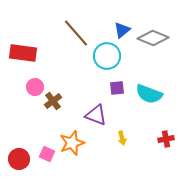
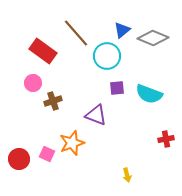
red rectangle: moved 20 px right, 2 px up; rotated 28 degrees clockwise
pink circle: moved 2 px left, 4 px up
brown cross: rotated 18 degrees clockwise
yellow arrow: moved 5 px right, 37 px down
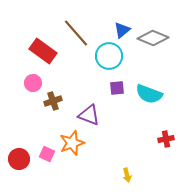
cyan circle: moved 2 px right
purple triangle: moved 7 px left
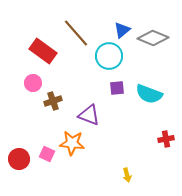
orange star: rotated 25 degrees clockwise
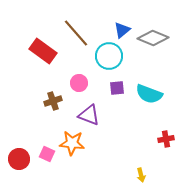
pink circle: moved 46 px right
yellow arrow: moved 14 px right
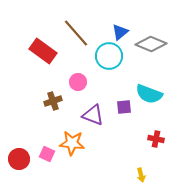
blue triangle: moved 2 px left, 2 px down
gray diamond: moved 2 px left, 6 px down
pink circle: moved 1 px left, 1 px up
purple square: moved 7 px right, 19 px down
purple triangle: moved 4 px right
red cross: moved 10 px left; rotated 21 degrees clockwise
